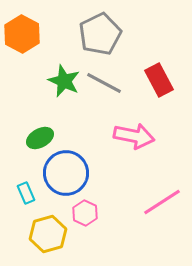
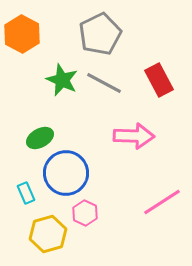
green star: moved 2 px left, 1 px up
pink arrow: rotated 9 degrees counterclockwise
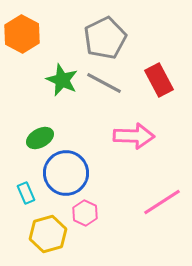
gray pentagon: moved 5 px right, 4 px down
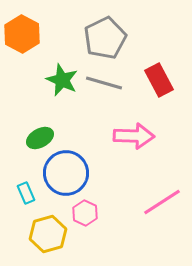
gray line: rotated 12 degrees counterclockwise
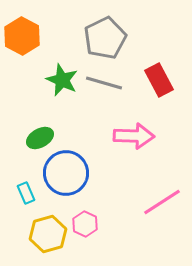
orange hexagon: moved 2 px down
pink hexagon: moved 11 px down
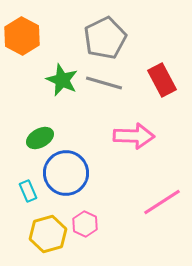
red rectangle: moved 3 px right
cyan rectangle: moved 2 px right, 2 px up
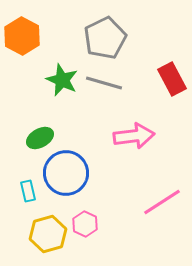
red rectangle: moved 10 px right, 1 px up
pink arrow: rotated 9 degrees counterclockwise
cyan rectangle: rotated 10 degrees clockwise
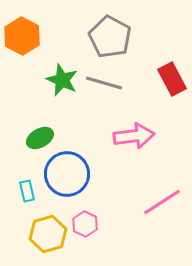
gray pentagon: moved 5 px right, 1 px up; rotated 18 degrees counterclockwise
blue circle: moved 1 px right, 1 px down
cyan rectangle: moved 1 px left
